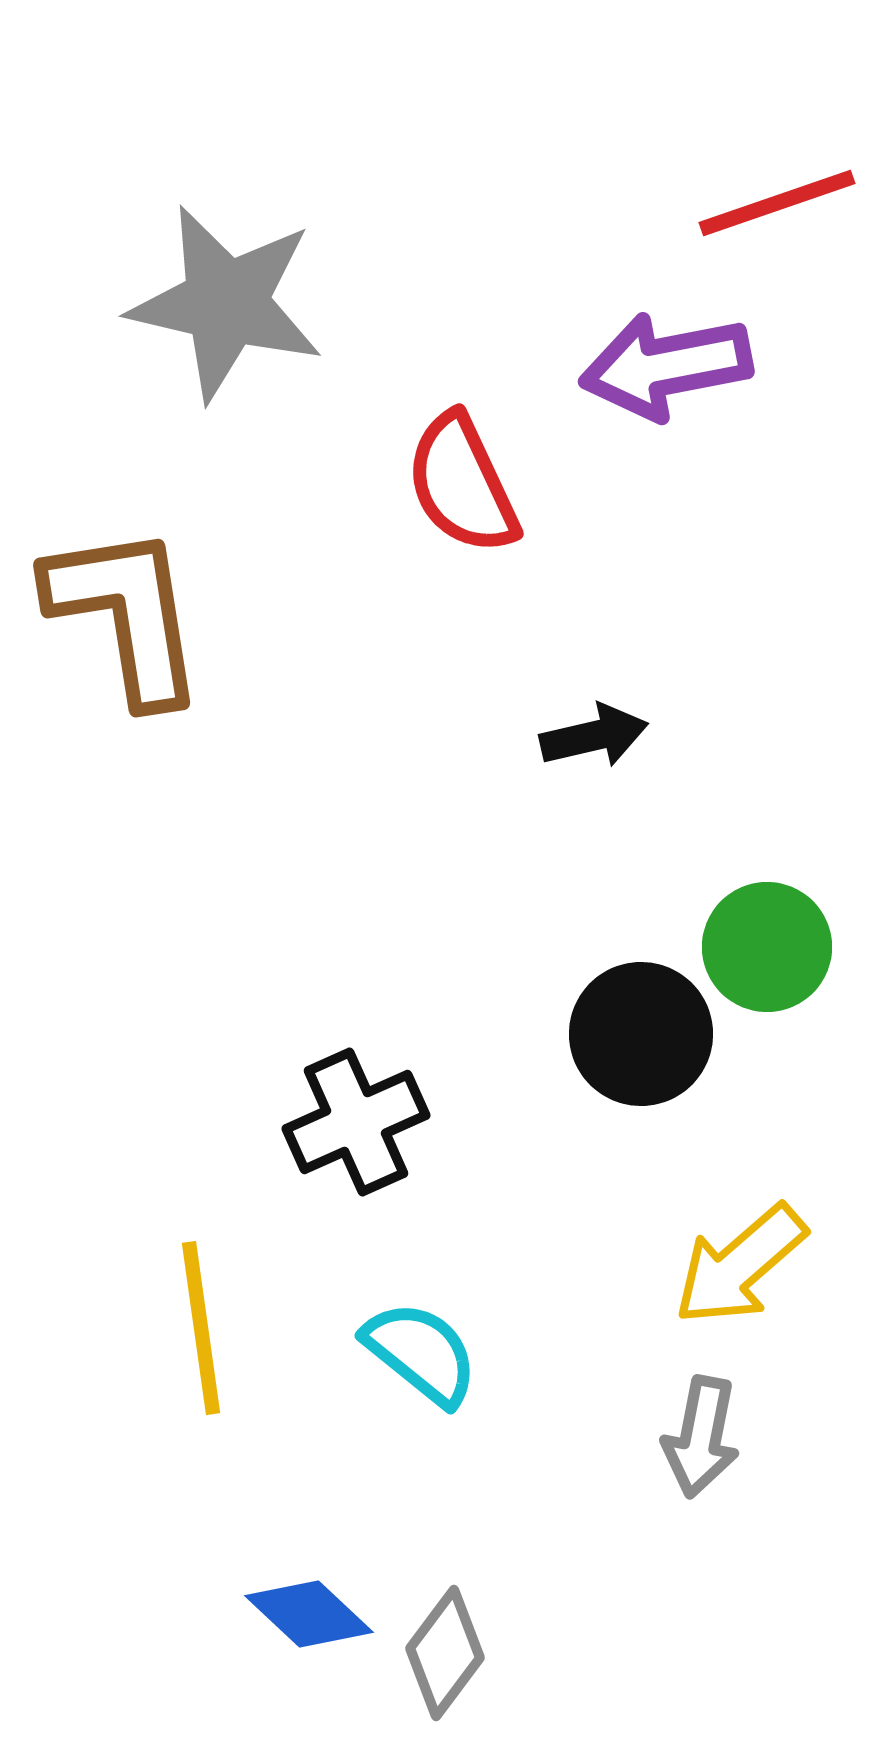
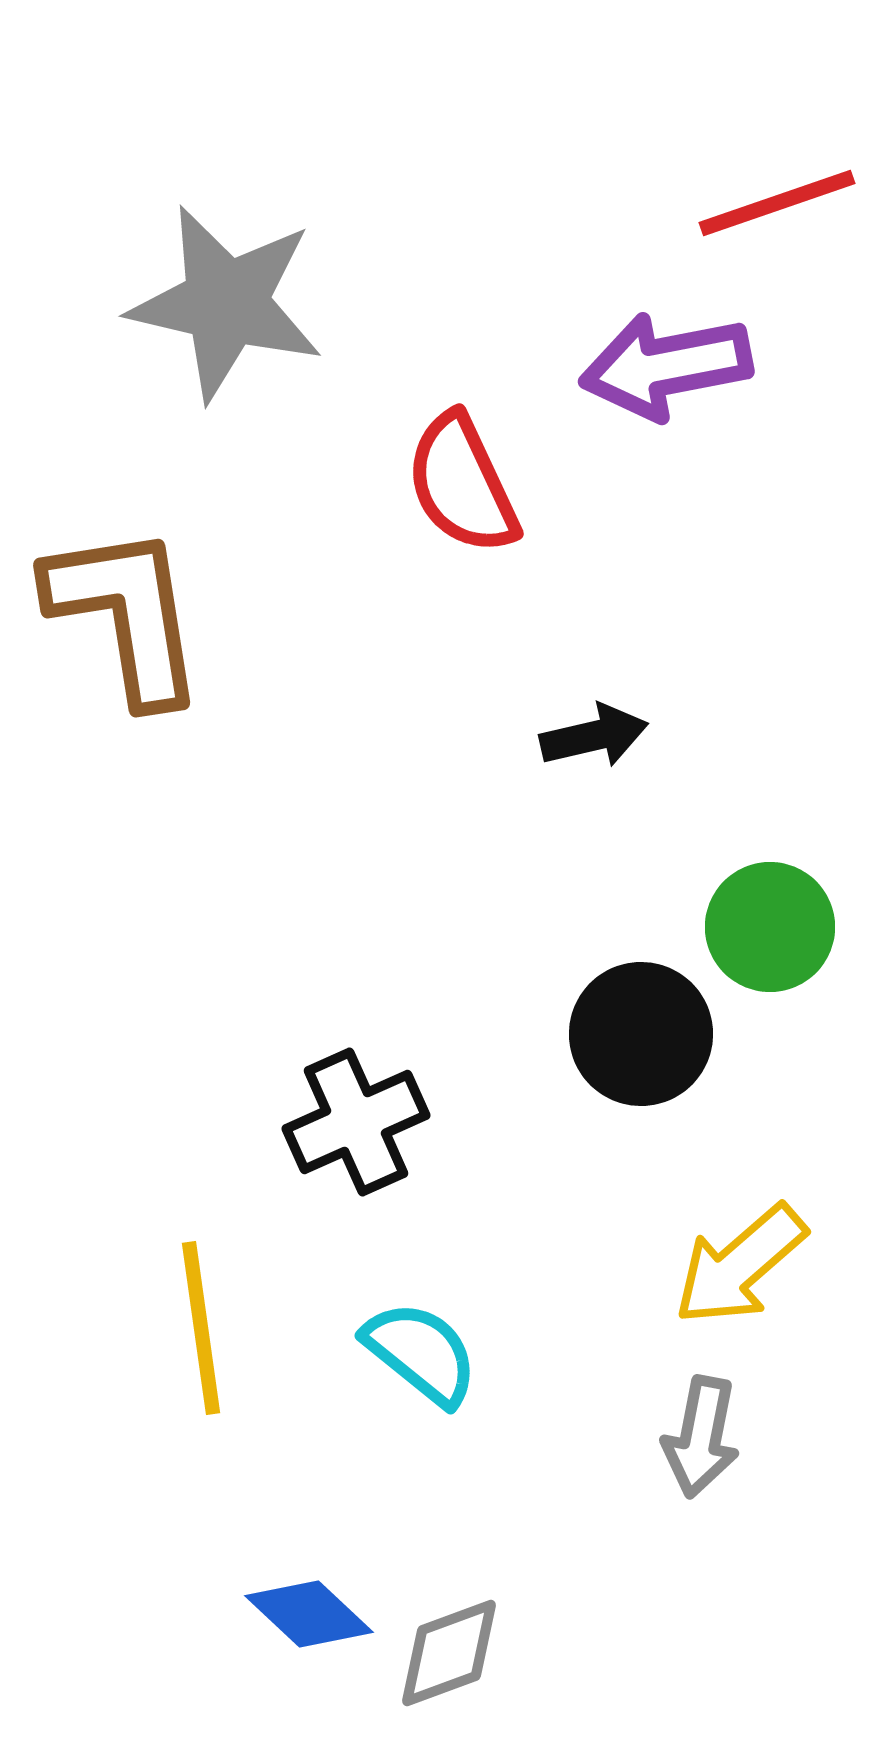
green circle: moved 3 px right, 20 px up
gray diamond: moved 4 px right; rotated 33 degrees clockwise
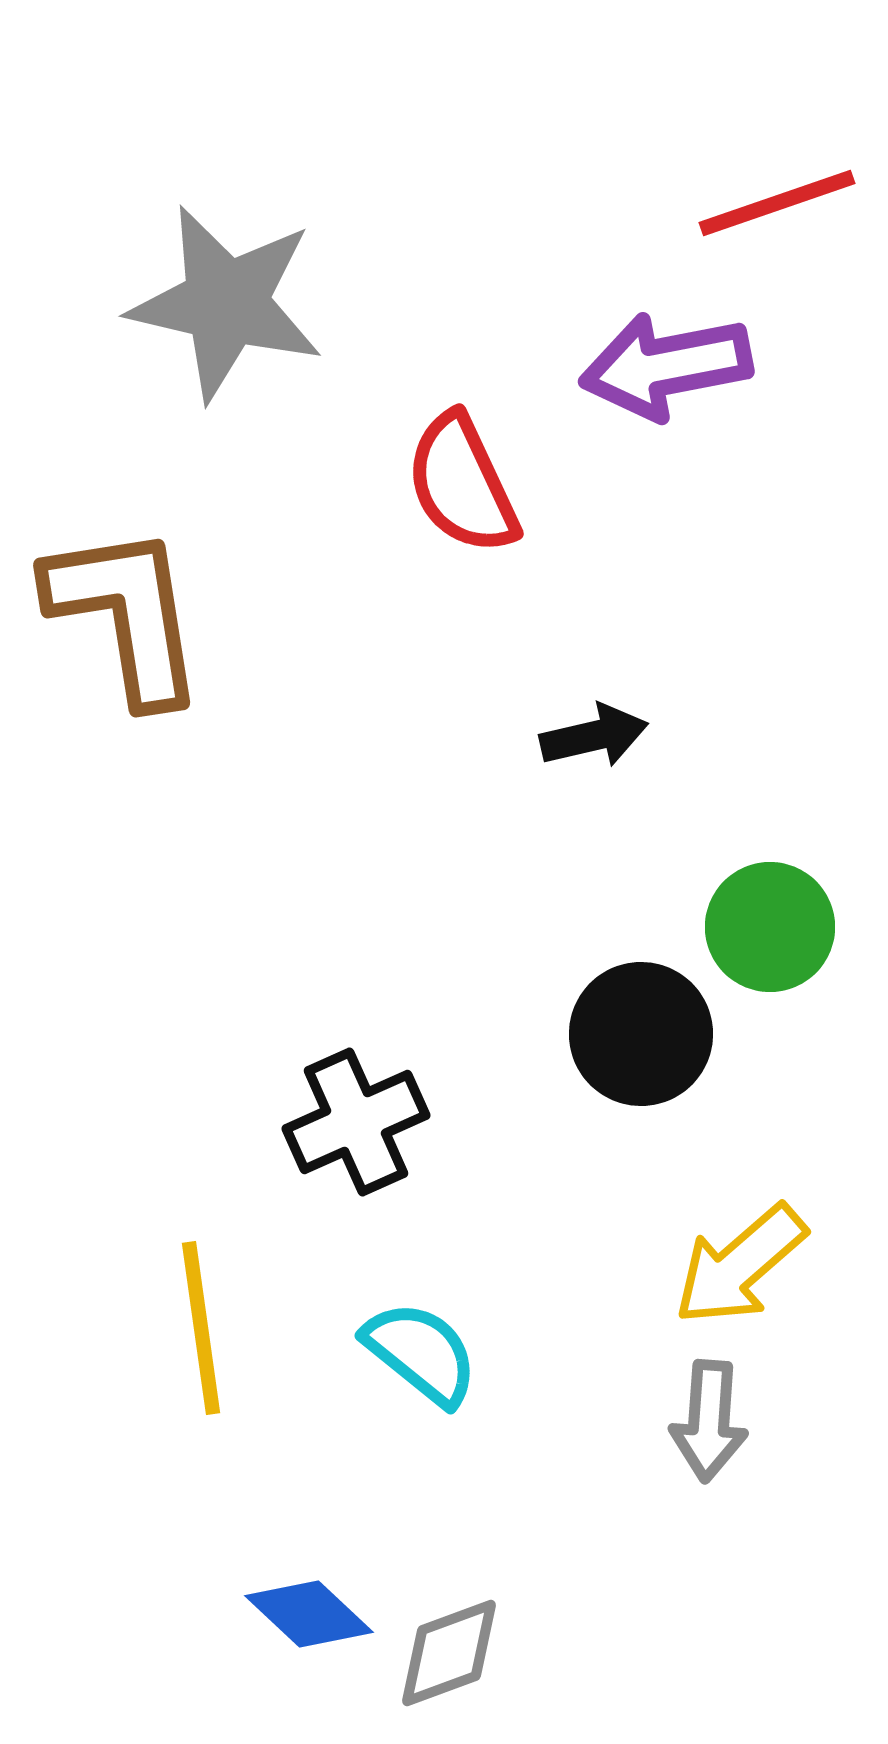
gray arrow: moved 8 px right, 16 px up; rotated 7 degrees counterclockwise
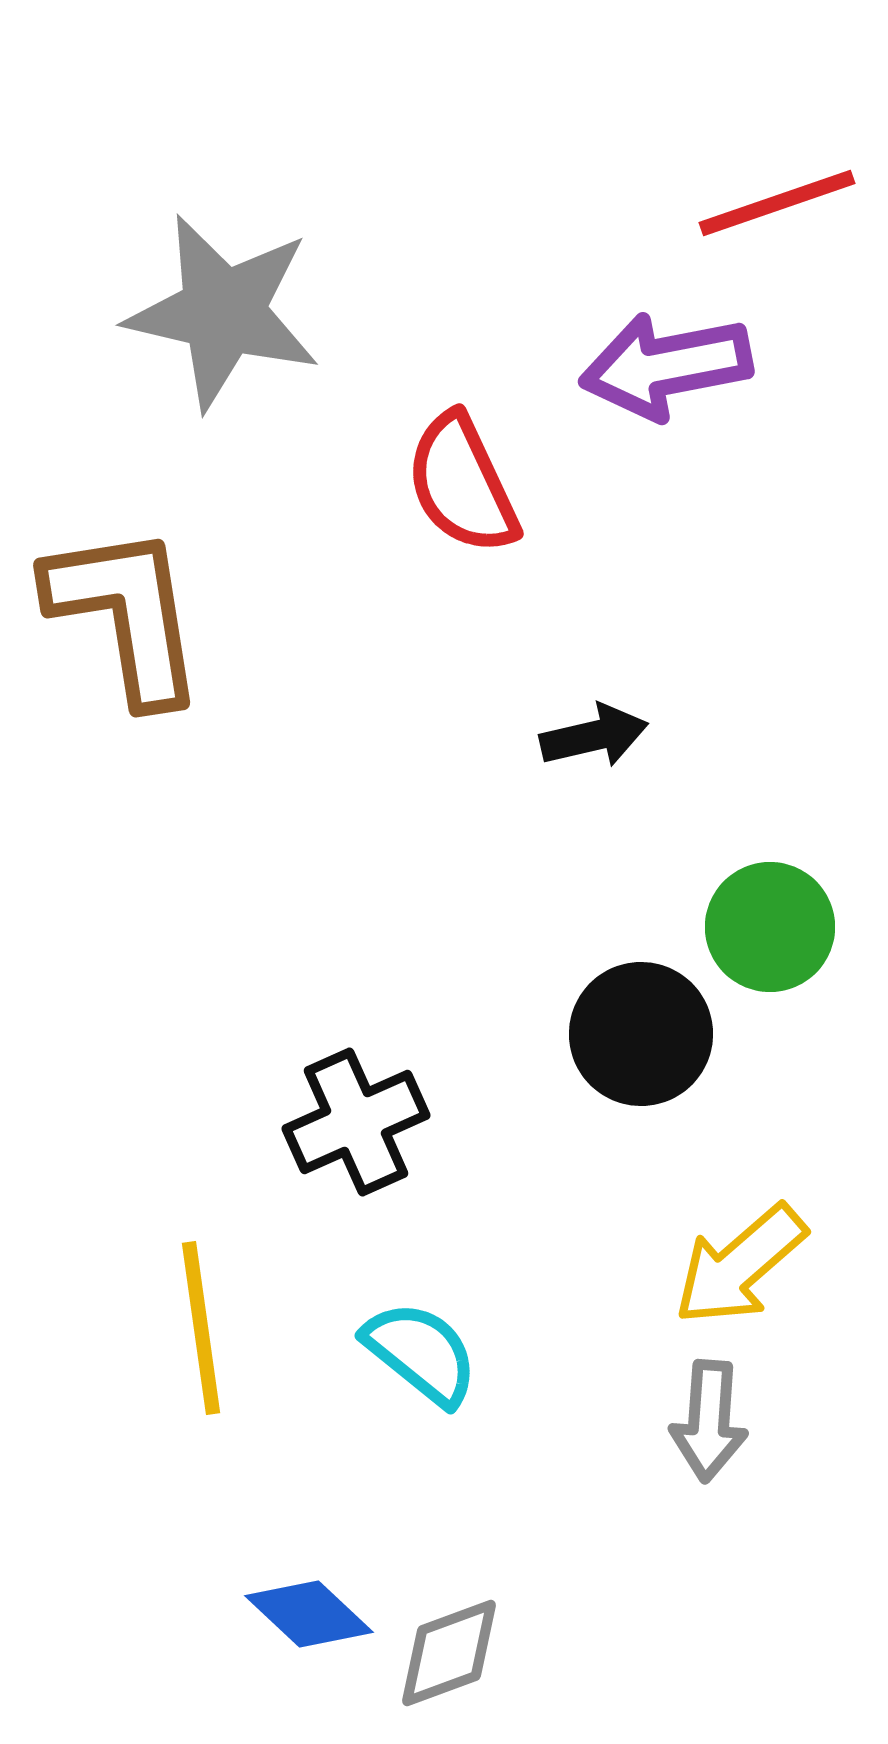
gray star: moved 3 px left, 9 px down
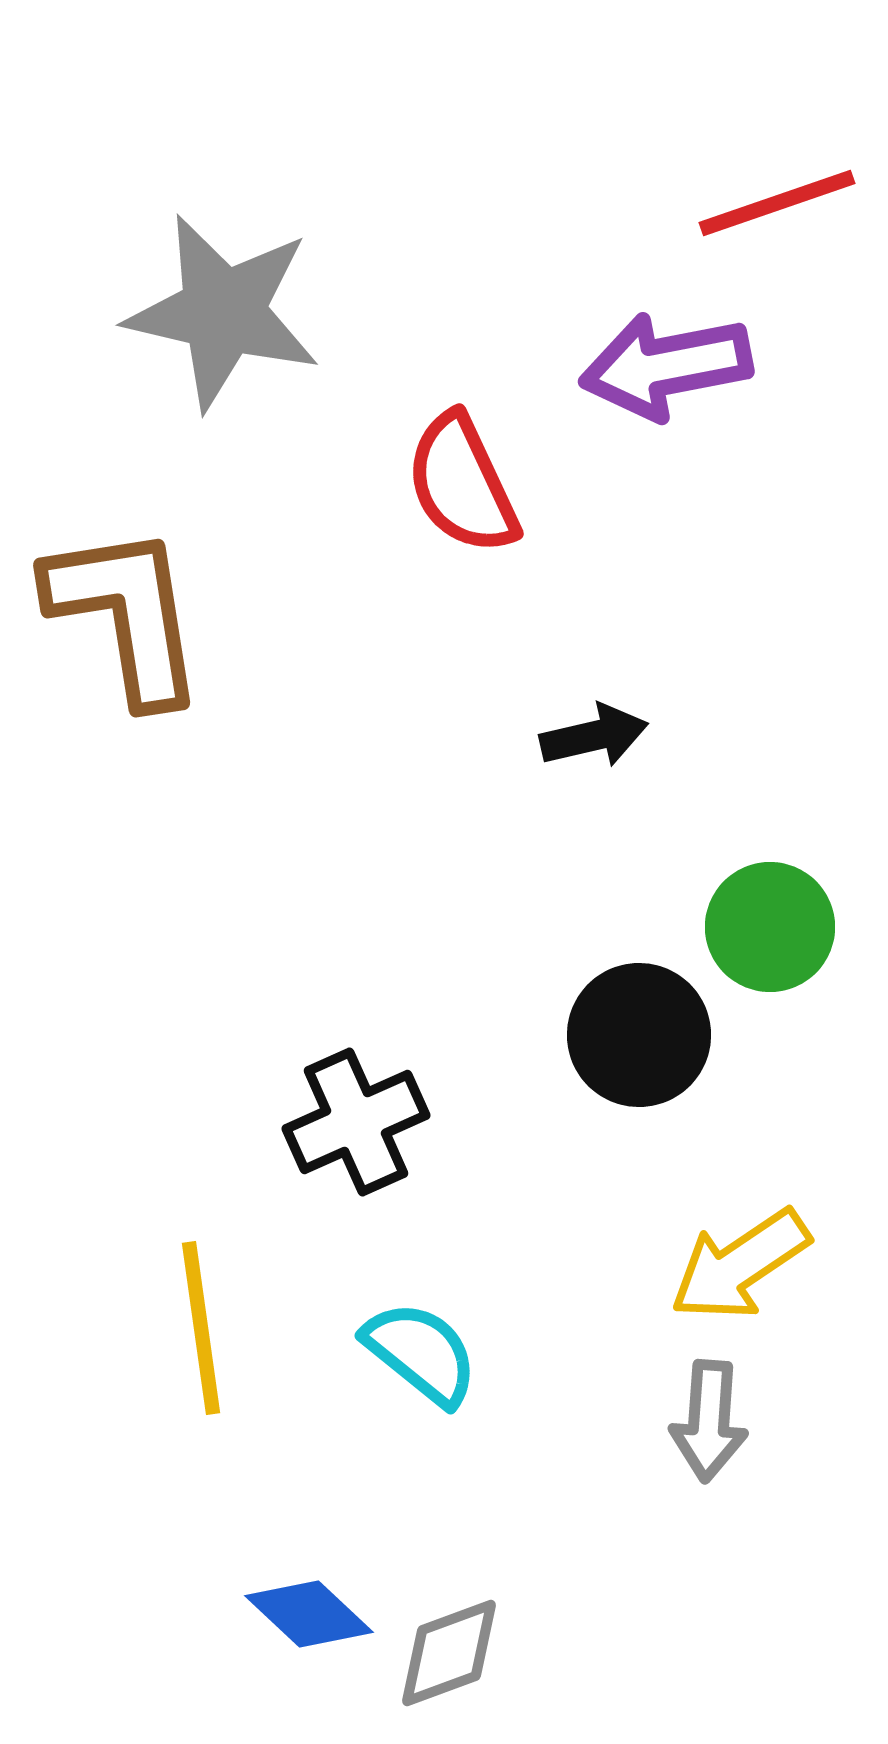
black circle: moved 2 px left, 1 px down
yellow arrow: rotated 7 degrees clockwise
